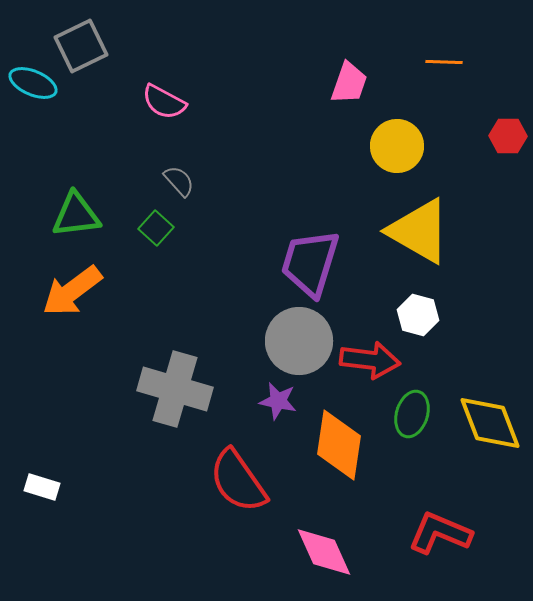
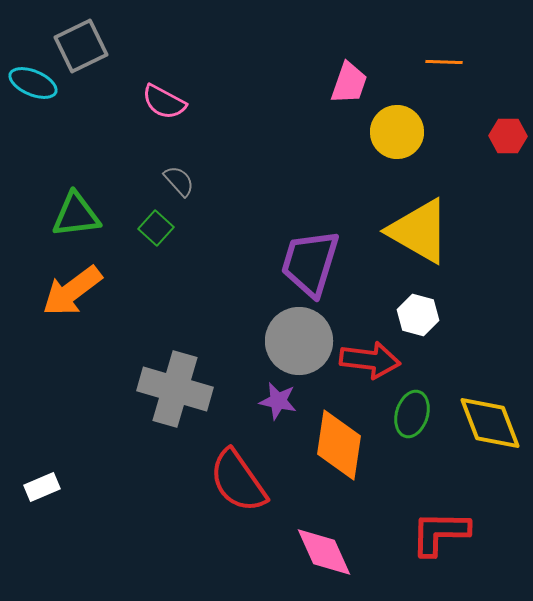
yellow circle: moved 14 px up
white rectangle: rotated 40 degrees counterclockwise
red L-shape: rotated 22 degrees counterclockwise
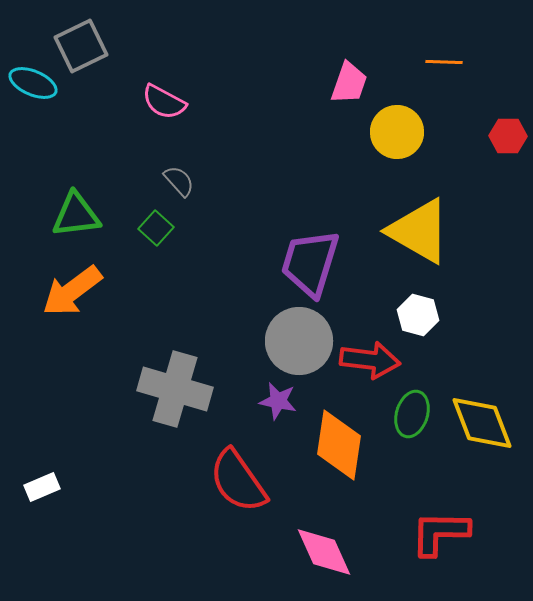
yellow diamond: moved 8 px left
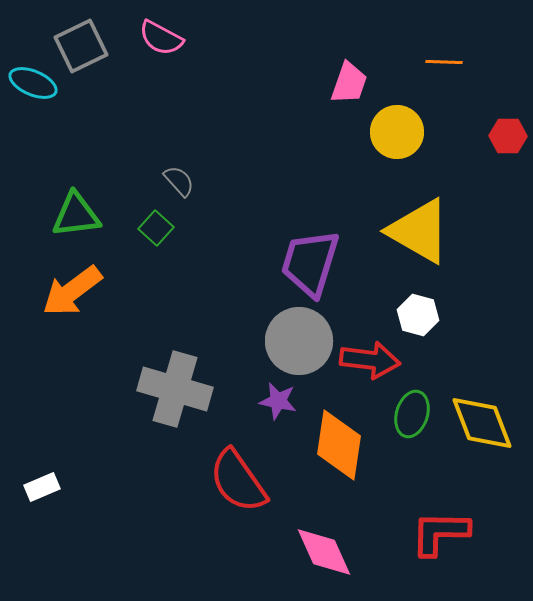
pink semicircle: moved 3 px left, 64 px up
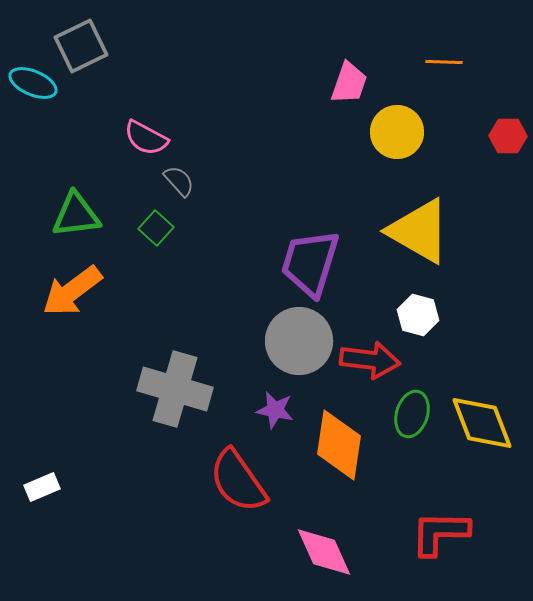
pink semicircle: moved 15 px left, 100 px down
purple star: moved 3 px left, 9 px down
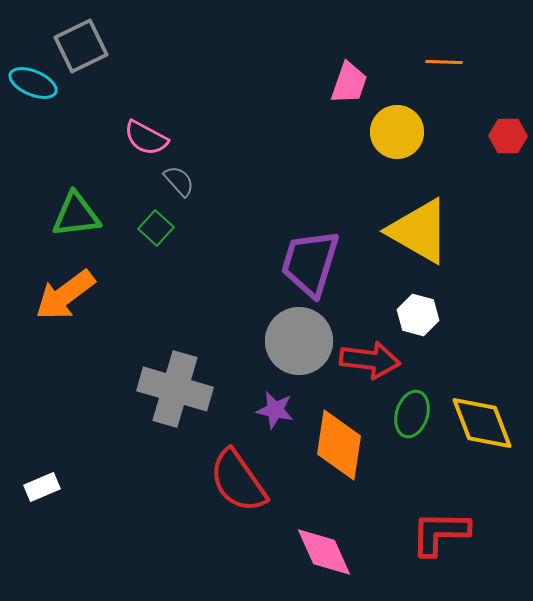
orange arrow: moved 7 px left, 4 px down
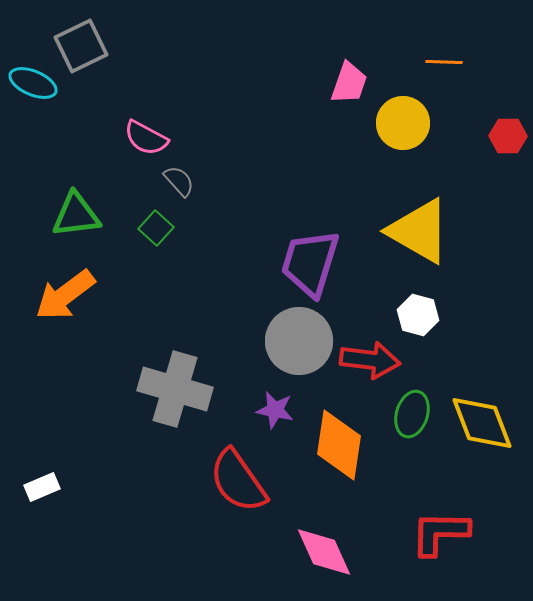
yellow circle: moved 6 px right, 9 px up
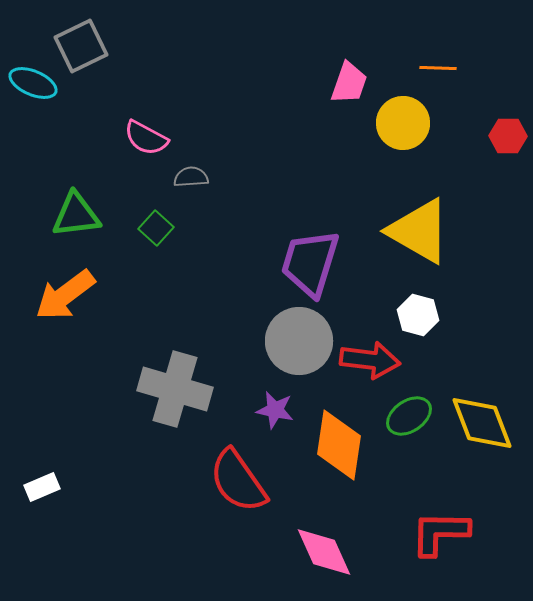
orange line: moved 6 px left, 6 px down
gray semicircle: moved 12 px right, 4 px up; rotated 52 degrees counterclockwise
green ellipse: moved 3 px left, 2 px down; rotated 39 degrees clockwise
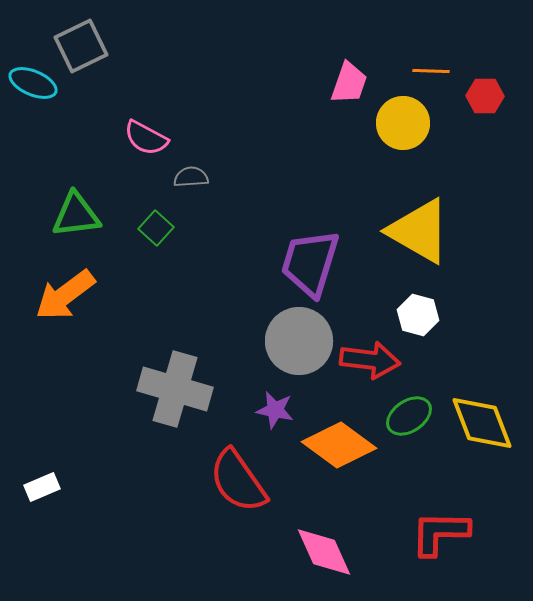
orange line: moved 7 px left, 3 px down
red hexagon: moved 23 px left, 40 px up
orange diamond: rotated 62 degrees counterclockwise
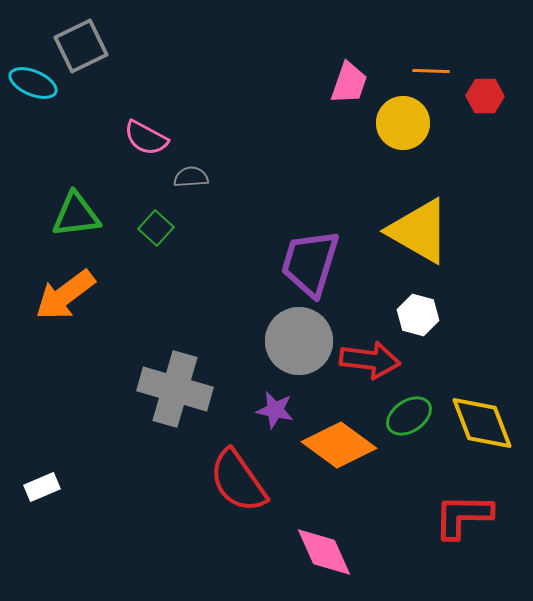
red L-shape: moved 23 px right, 17 px up
